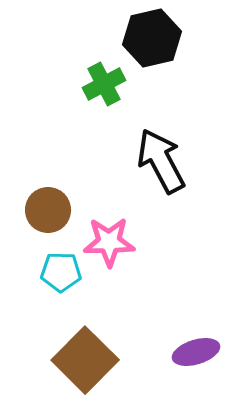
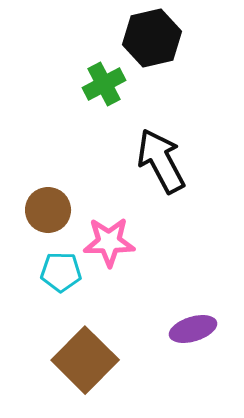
purple ellipse: moved 3 px left, 23 px up
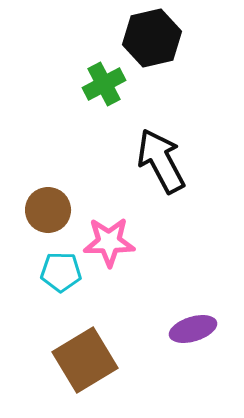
brown square: rotated 14 degrees clockwise
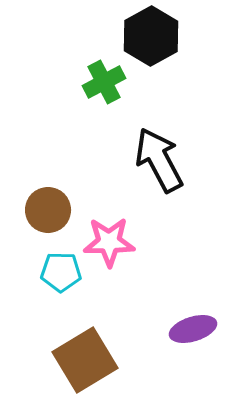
black hexagon: moved 1 px left, 2 px up; rotated 16 degrees counterclockwise
green cross: moved 2 px up
black arrow: moved 2 px left, 1 px up
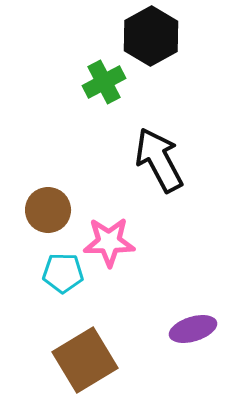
cyan pentagon: moved 2 px right, 1 px down
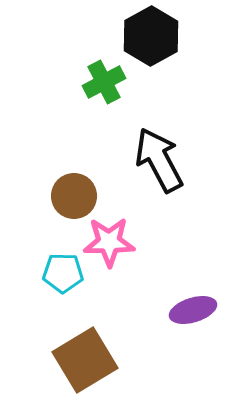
brown circle: moved 26 px right, 14 px up
purple ellipse: moved 19 px up
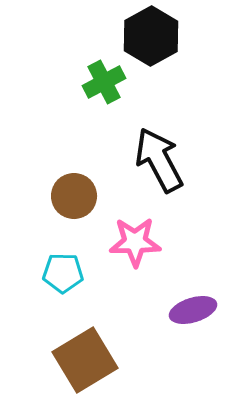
pink star: moved 26 px right
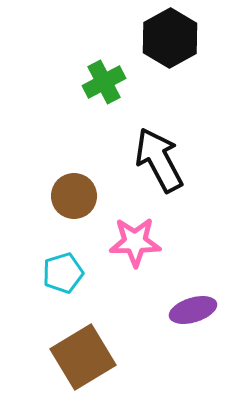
black hexagon: moved 19 px right, 2 px down
cyan pentagon: rotated 18 degrees counterclockwise
brown square: moved 2 px left, 3 px up
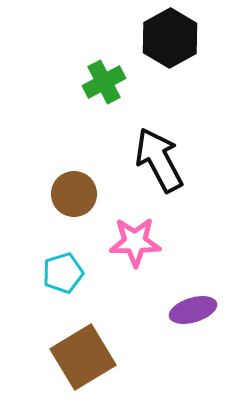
brown circle: moved 2 px up
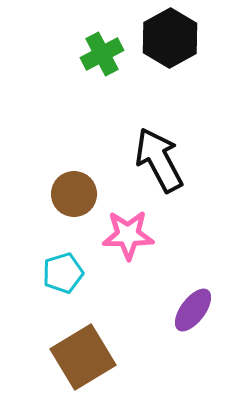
green cross: moved 2 px left, 28 px up
pink star: moved 7 px left, 7 px up
purple ellipse: rotated 36 degrees counterclockwise
